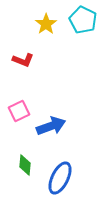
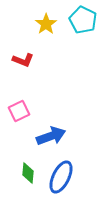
blue arrow: moved 10 px down
green diamond: moved 3 px right, 8 px down
blue ellipse: moved 1 px right, 1 px up
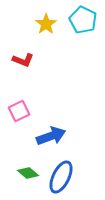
green diamond: rotated 55 degrees counterclockwise
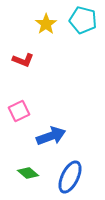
cyan pentagon: rotated 12 degrees counterclockwise
blue ellipse: moved 9 px right
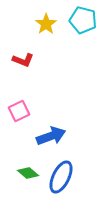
blue ellipse: moved 9 px left
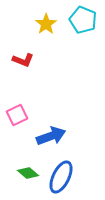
cyan pentagon: rotated 8 degrees clockwise
pink square: moved 2 px left, 4 px down
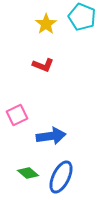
cyan pentagon: moved 1 px left, 3 px up
red L-shape: moved 20 px right, 5 px down
blue arrow: rotated 12 degrees clockwise
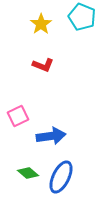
yellow star: moved 5 px left
pink square: moved 1 px right, 1 px down
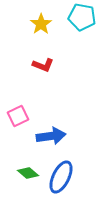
cyan pentagon: rotated 12 degrees counterclockwise
